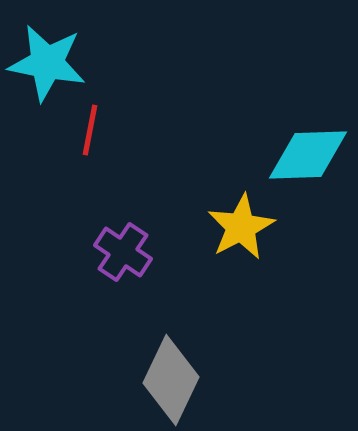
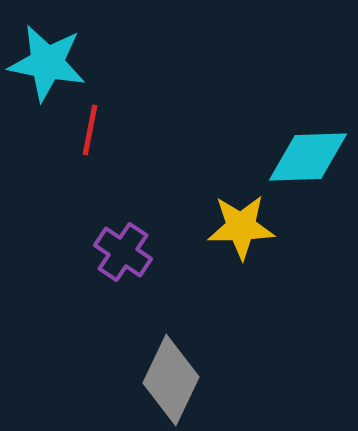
cyan diamond: moved 2 px down
yellow star: rotated 26 degrees clockwise
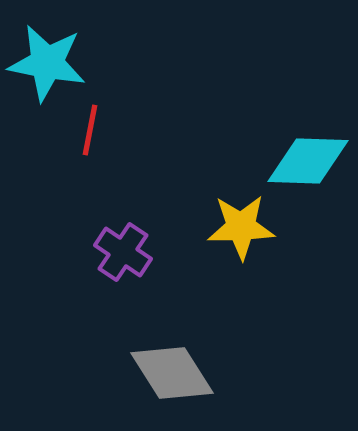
cyan diamond: moved 4 px down; rotated 4 degrees clockwise
gray diamond: moved 1 px right, 7 px up; rotated 58 degrees counterclockwise
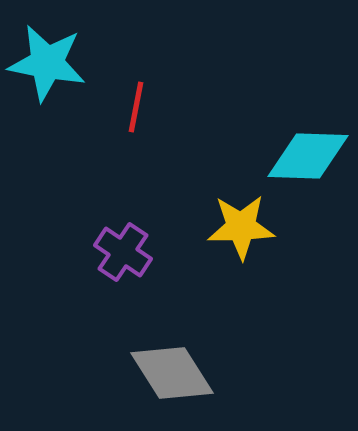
red line: moved 46 px right, 23 px up
cyan diamond: moved 5 px up
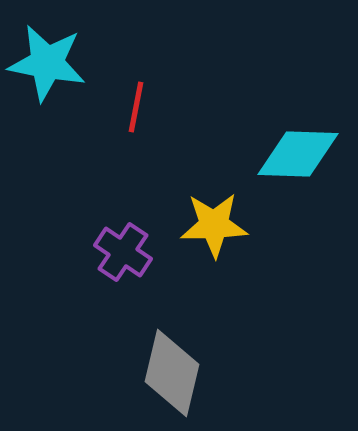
cyan diamond: moved 10 px left, 2 px up
yellow star: moved 27 px left, 2 px up
gray diamond: rotated 46 degrees clockwise
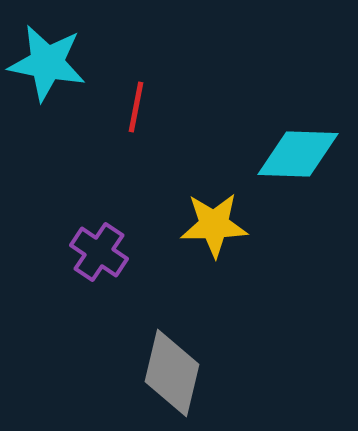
purple cross: moved 24 px left
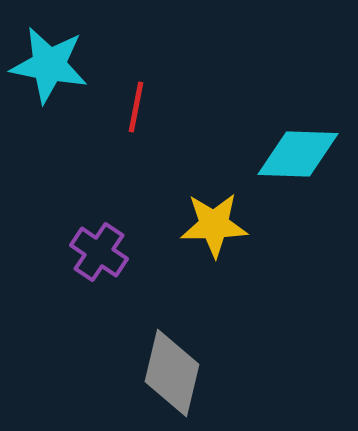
cyan star: moved 2 px right, 2 px down
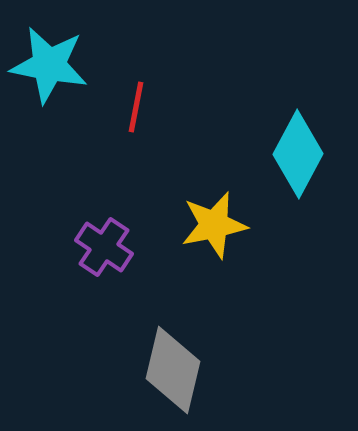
cyan diamond: rotated 64 degrees counterclockwise
yellow star: rotated 10 degrees counterclockwise
purple cross: moved 5 px right, 5 px up
gray diamond: moved 1 px right, 3 px up
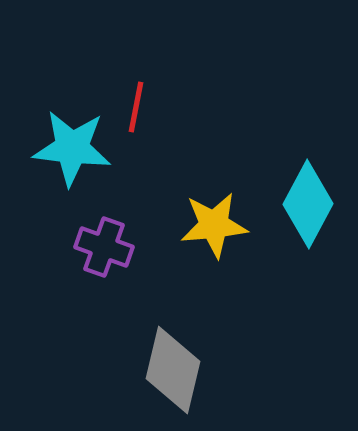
cyan star: moved 23 px right, 83 px down; rotated 4 degrees counterclockwise
cyan diamond: moved 10 px right, 50 px down
yellow star: rotated 6 degrees clockwise
purple cross: rotated 14 degrees counterclockwise
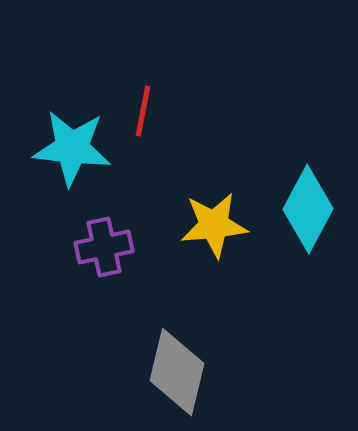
red line: moved 7 px right, 4 px down
cyan diamond: moved 5 px down
purple cross: rotated 32 degrees counterclockwise
gray diamond: moved 4 px right, 2 px down
